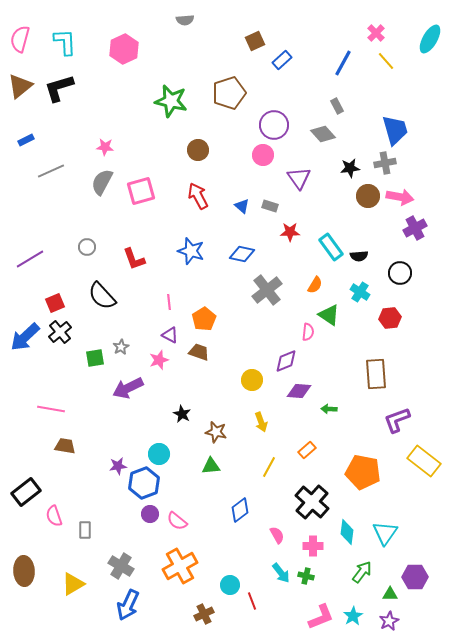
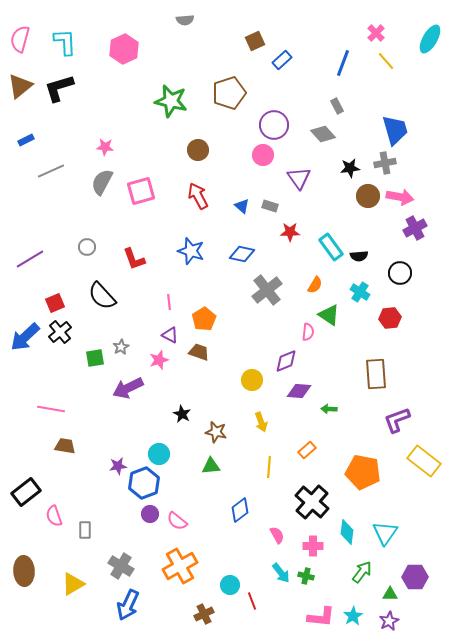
blue line at (343, 63): rotated 8 degrees counterclockwise
yellow line at (269, 467): rotated 25 degrees counterclockwise
pink L-shape at (321, 617): rotated 28 degrees clockwise
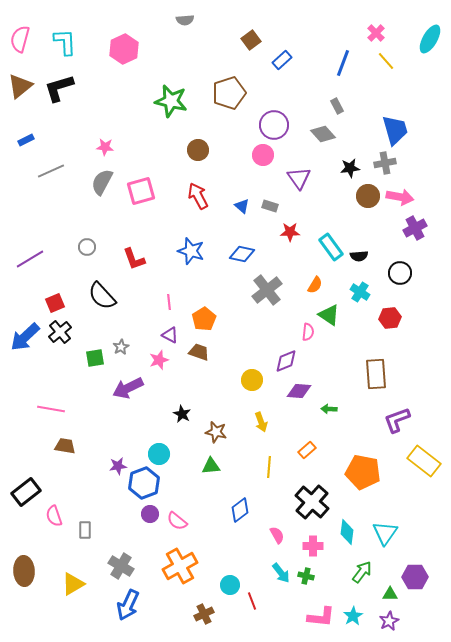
brown square at (255, 41): moved 4 px left, 1 px up; rotated 12 degrees counterclockwise
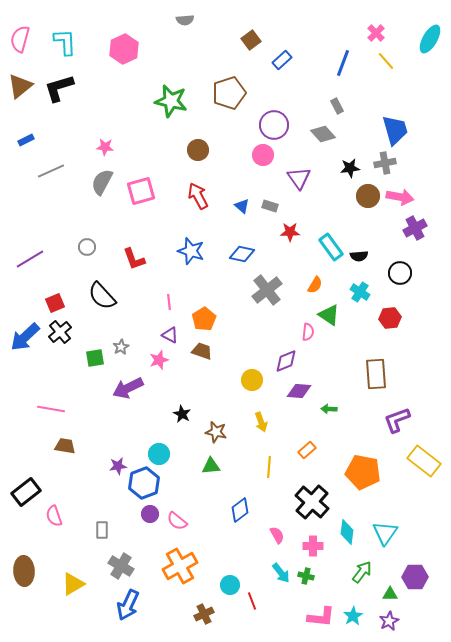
brown trapezoid at (199, 352): moved 3 px right, 1 px up
gray rectangle at (85, 530): moved 17 px right
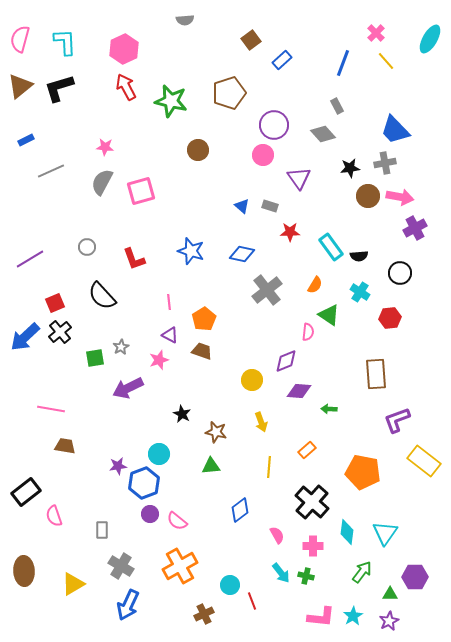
blue trapezoid at (395, 130): rotated 152 degrees clockwise
red arrow at (198, 196): moved 72 px left, 109 px up
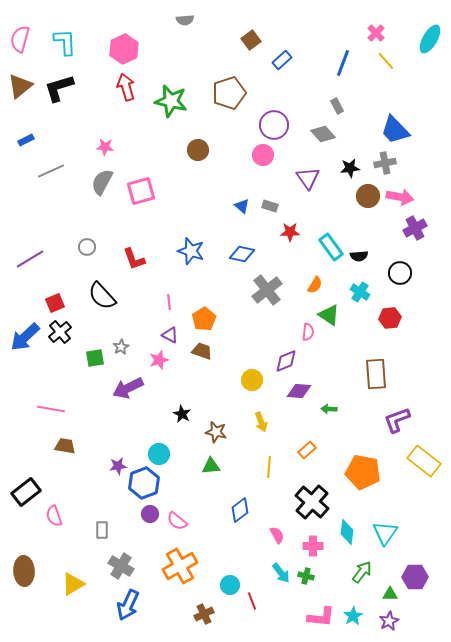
red arrow at (126, 87): rotated 12 degrees clockwise
purple triangle at (299, 178): moved 9 px right
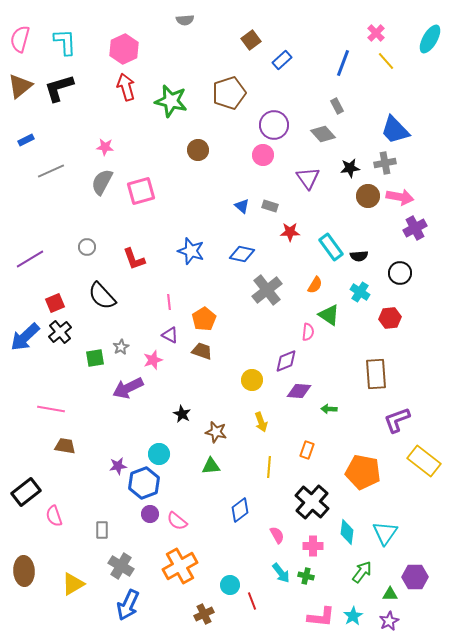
pink star at (159, 360): moved 6 px left
orange rectangle at (307, 450): rotated 30 degrees counterclockwise
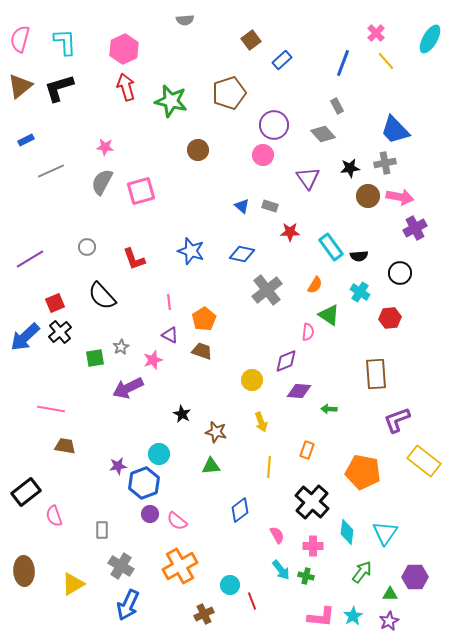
cyan arrow at (281, 573): moved 3 px up
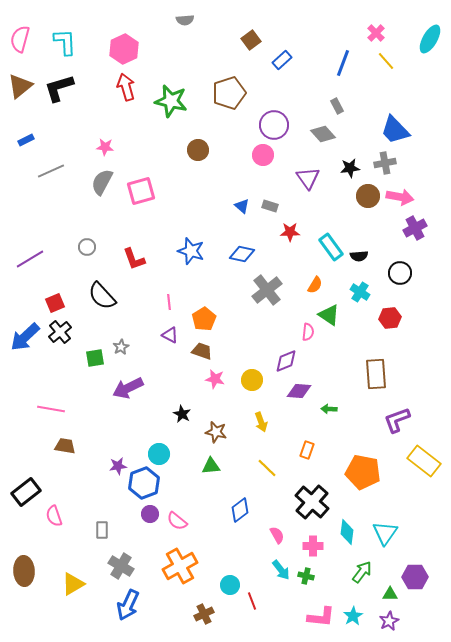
pink star at (153, 360): moved 62 px right, 19 px down; rotated 30 degrees clockwise
yellow line at (269, 467): moved 2 px left, 1 px down; rotated 50 degrees counterclockwise
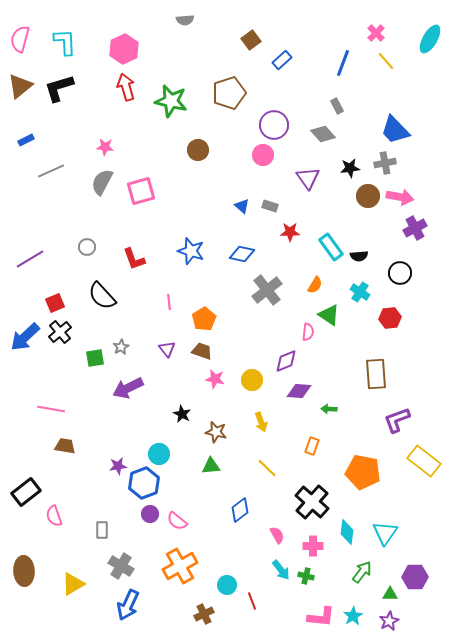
purple triangle at (170, 335): moved 3 px left, 14 px down; rotated 24 degrees clockwise
orange rectangle at (307, 450): moved 5 px right, 4 px up
cyan circle at (230, 585): moved 3 px left
